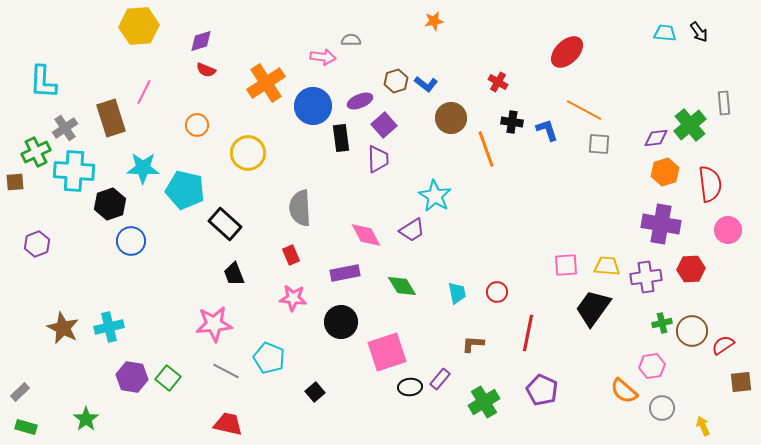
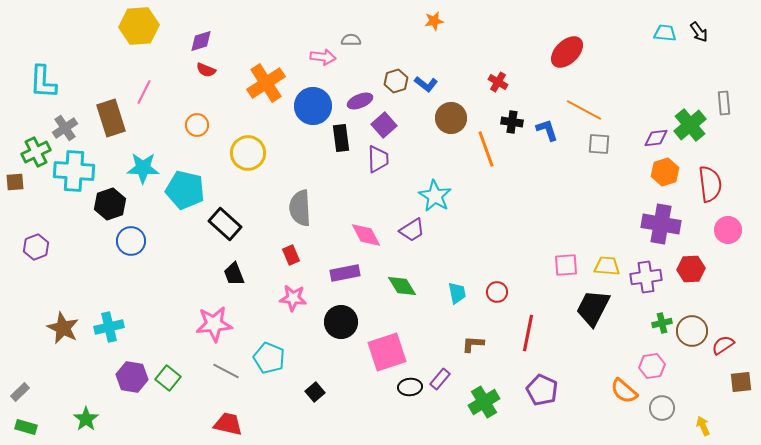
purple hexagon at (37, 244): moved 1 px left, 3 px down
black trapezoid at (593, 308): rotated 9 degrees counterclockwise
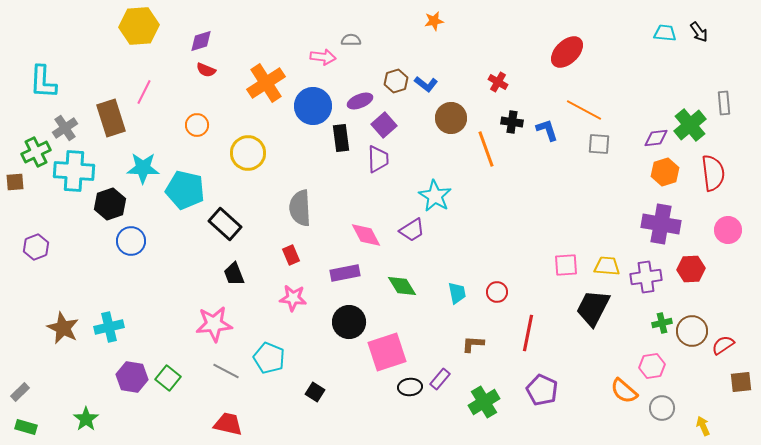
red semicircle at (710, 184): moved 3 px right, 11 px up
black circle at (341, 322): moved 8 px right
black square at (315, 392): rotated 18 degrees counterclockwise
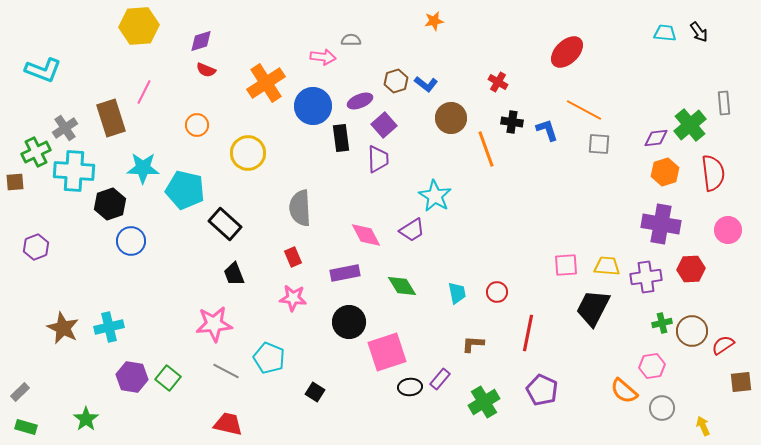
cyan L-shape at (43, 82): moved 12 px up; rotated 72 degrees counterclockwise
red rectangle at (291, 255): moved 2 px right, 2 px down
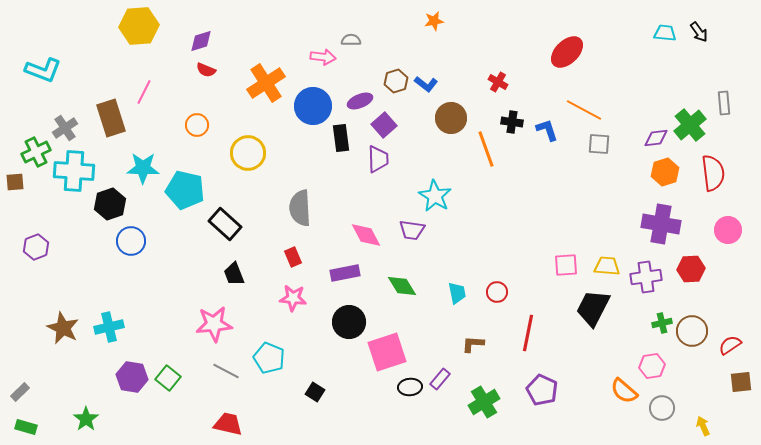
purple trapezoid at (412, 230): rotated 40 degrees clockwise
red semicircle at (723, 345): moved 7 px right
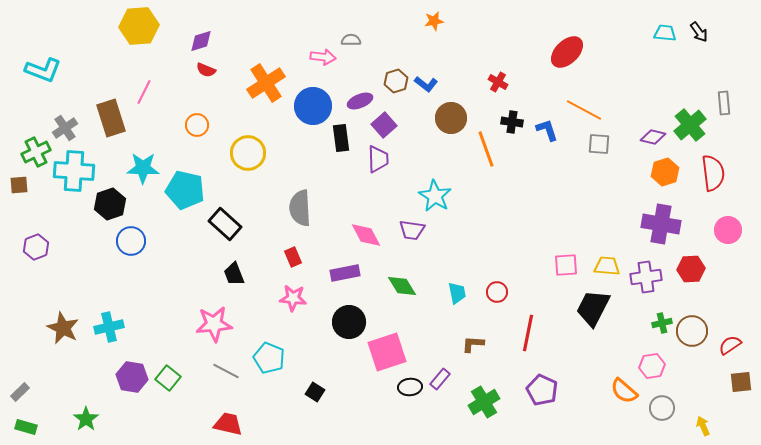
purple diamond at (656, 138): moved 3 px left, 1 px up; rotated 20 degrees clockwise
brown square at (15, 182): moved 4 px right, 3 px down
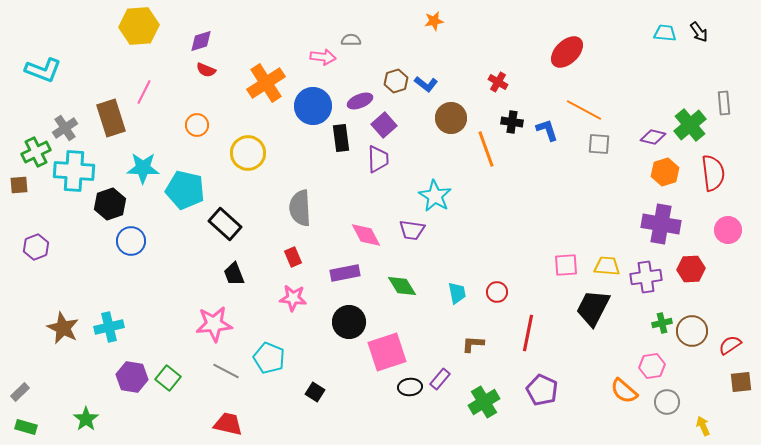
gray circle at (662, 408): moved 5 px right, 6 px up
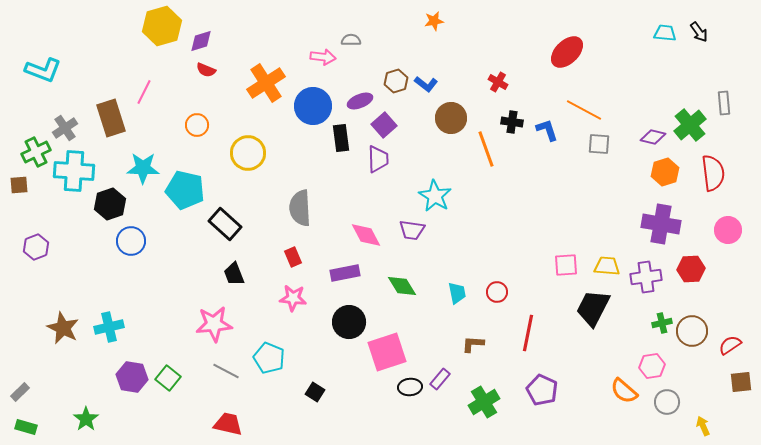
yellow hexagon at (139, 26): moved 23 px right; rotated 12 degrees counterclockwise
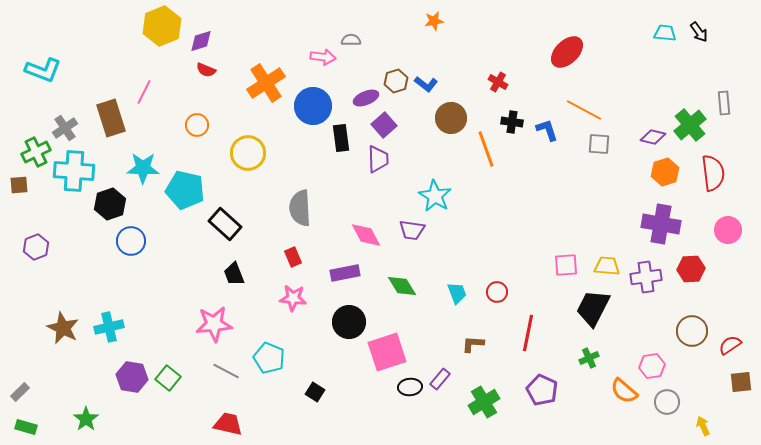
yellow hexagon at (162, 26): rotated 6 degrees counterclockwise
purple ellipse at (360, 101): moved 6 px right, 3 px up
cyan trapezoid at (457, 293): rotated 10 degrees counterclockwise
green cross at (662, 323): moved 73 px left, 35 px down; rotated 12 degrees counterclockwise
